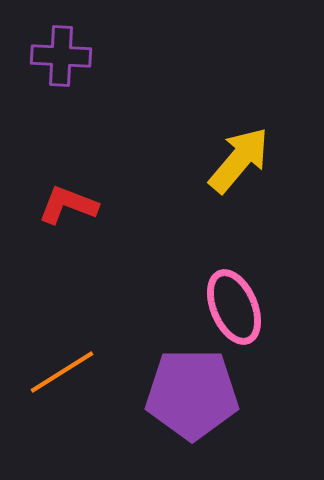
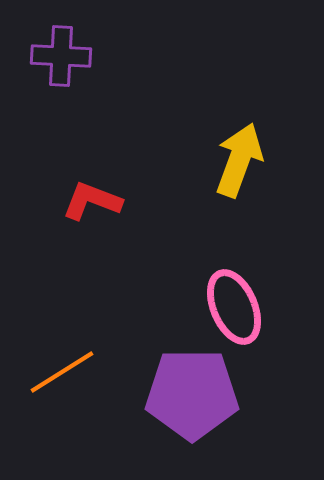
yellow arrow: rotated 20 degrees counterclockwise
red L-shape: moved 24 px right, 4 px up
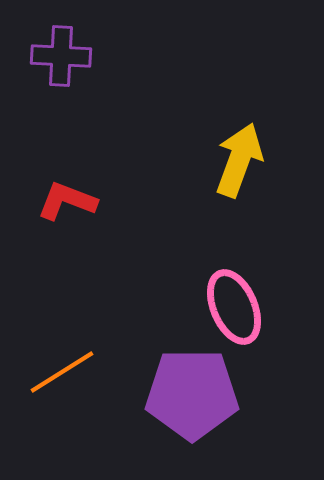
red L-shape: moved 25 px left
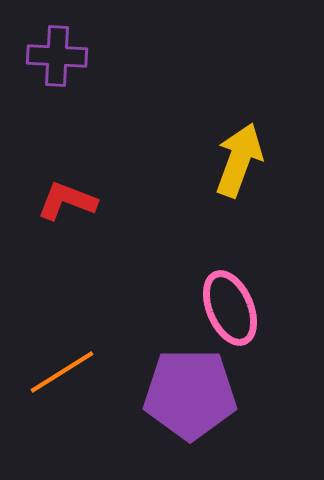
purple cross: moved 4 px left
pink ellipse: moved 4 px left, 1 px down
purple pentagon: moved 2 px left
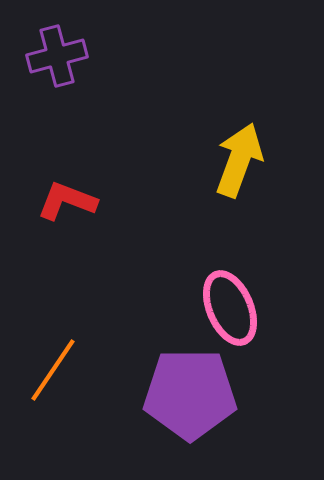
purple cross: rotated 18 degrees counterclockwise
orange line: moved 9 px left, 2 px up; rotated 24 degrees counterclockwise
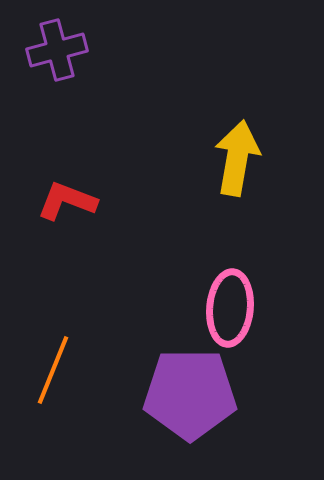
purple cross: moved 6 px up
yellow arrow: moved 2 px left, 2 px up; rotated 10 degrees counterclockwise
pink ellipse: rotated 28 degrees clockwise
orange line: rotated 12 degrees counterclockwise
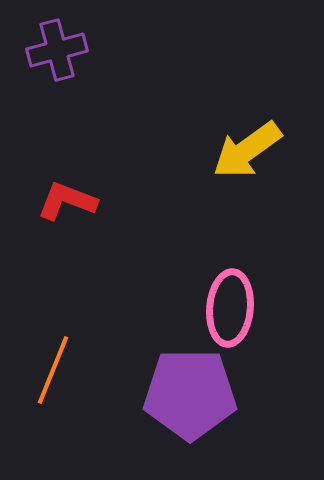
yellow arrow: moved 10 px right, 8 px up; rotated 136 degrees counterclockwise
